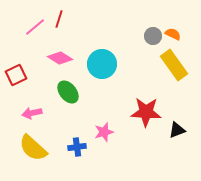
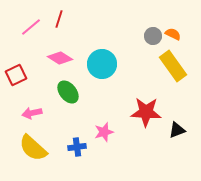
pink line: moved 4 px left
yellow rectangle: moved 1 px left, 1 px down
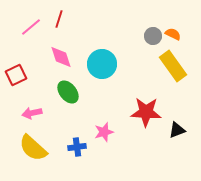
pink diamond: moved 1 px right, 1 px up; rotated 40 degrees clockwise
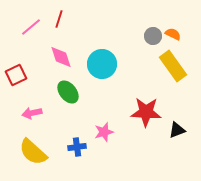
yellow semicircle: moved 4 px down
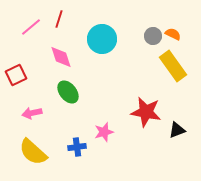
cyan circle: moved 25 px up
red star: rotated 8 degrees clockwise
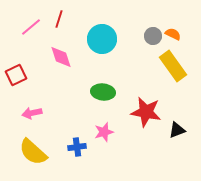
green ellipse: moved 35 px right; rotated 45 degrees counterclockwise
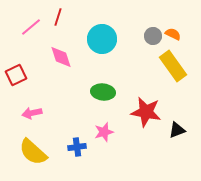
red line: moved 1 px left, 2 px up
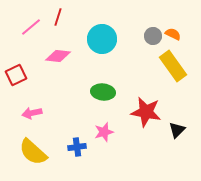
pink diamond: moved 3 px left, 1 px up; rotated 65 degrees counterclockwise
black triangle: rotated 24 degrees counterclockwise
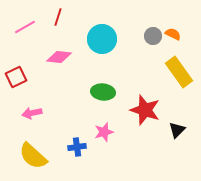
pink line: moved 6 px left; rotated 10 degrees clockwise
pink diamond: moved 1 px right, 1 px down
yellow rectangle: moved 6 px right, 6 px down
red square: moved 2 px down
red star: moved 1 px left, 2 px up; rotated 8 degrees clockwise
yellow semicircle: moved 4 px down
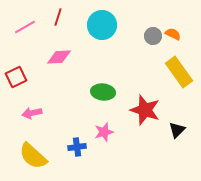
cyan circle: moved 14 px up
pink diamond: rotated 10 degrees counterclockwise
